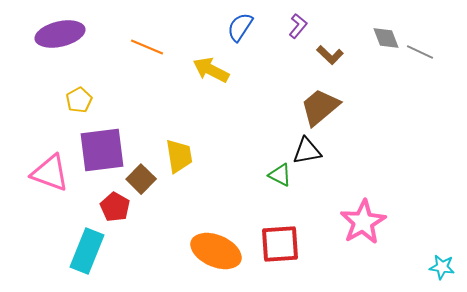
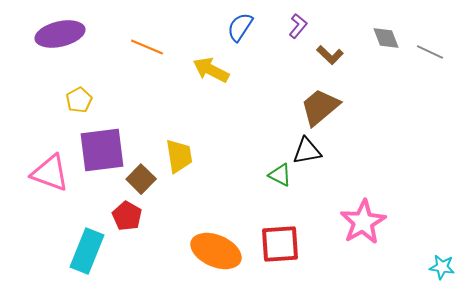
gray line: moved 10 px right
red pentagon: moved 12 px right, 9 px down
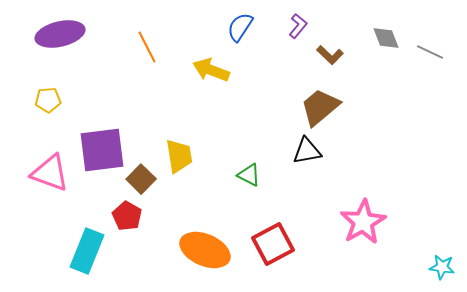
orange line: rotated 40 degrees clockwise
yellow arrow: rotated 6 degrees counterclockwise
yellow pentagon: moved 31 px left; rotated 25 degrees clockwise
green triangle: moved 31 px left
red square: moved 7 px left; rotated 24 degrees counterclockwise
orange ellipse: moved 11 px left, 1 px up
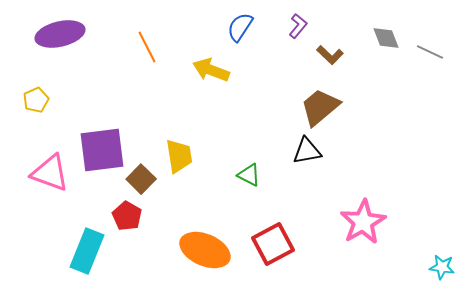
yellow pentagon: moved 12 px left; rotated 20 degrees counterclockwise
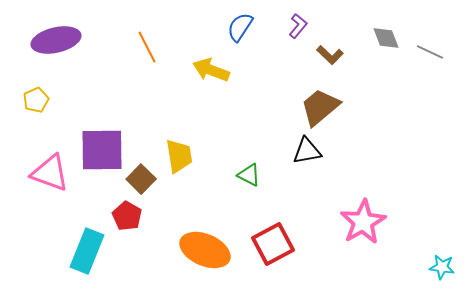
purple ellipse: moved 4 px left, 6 px down
purple square: rotated 6 degrees clockwise
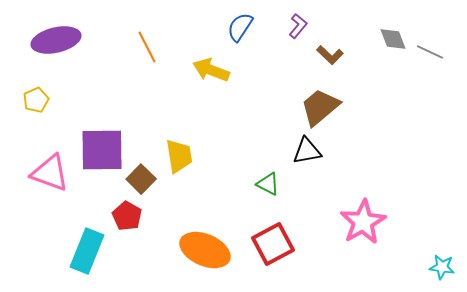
gray diamond: moved 7 px right, 1 px down
green triangle: moved 19 px right, 9 px down
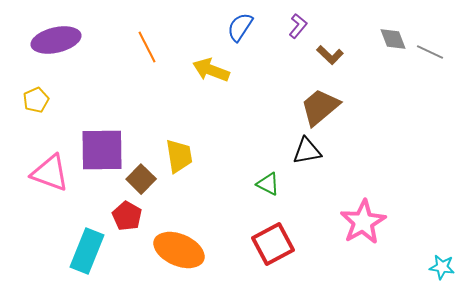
orange ellipse: moved 26 px left
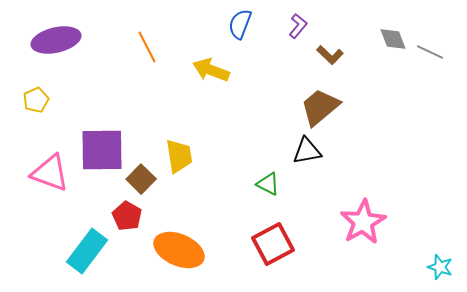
blue semicircle: moved 3 px up; rotated 12 degrees counterclockwise
cyan rectangle: rotated 15 degrees clockwise
cyan star: moved 2 px left; rotated 10 degrees clockwise
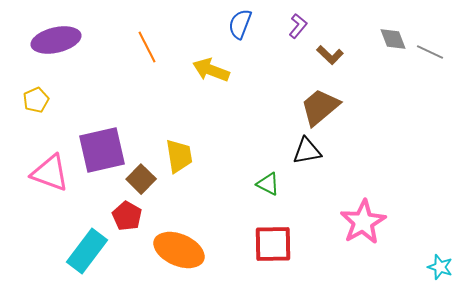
purple square: rotated 12 degrees counterclockwise
red square: rotated 27 degrees clockwise
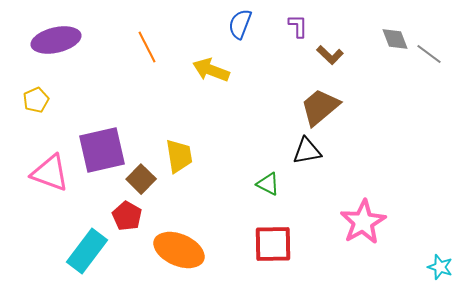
purple L-shape: rotated 40 degrees counterclockwise
gray diamond: moved 2 px right
gray line: moved 1 px left, 2 px down; rotated 12 degrees clockwise
